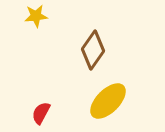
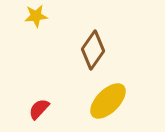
red semicircle: moved 2 px left, 4 px up; rotated 15 degrees clockwise
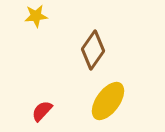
yellow ellipse: rotated 9 degrees counterclockwise
red semicircle: moved 3 px right, 2 px down
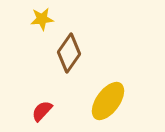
yellow star: moved 6 px right, 3 px down
brown diamond: moved 24 px left, 3 px down
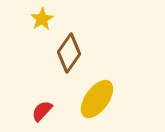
yellow star: rotated 25 degrees counterclockwise
yellow ellipse: moved 11 px left, 2 px up
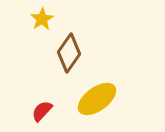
yellow ellipse: rotated 18 degrees clockwise
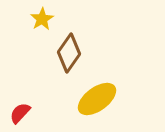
red semicircle: moved 22 px left, 2 px down
